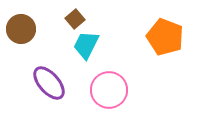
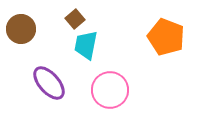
orange pentagon: moved 1 px right
cyan trapezoid: rotated 16 degrees counterclockwise
pink circle: moved 1 px right
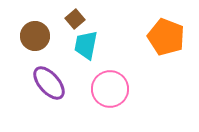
brown circle: moved 14 px right, 7 px down
pink circle: moved 1 px up
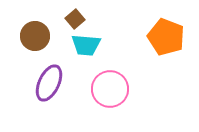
cyan trapezoid: rotated 96 degrees counterclockwise
purple ellipse: rotated 66 degrees clockwise
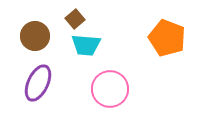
orange pentagon: moved 1 px right, 1 px down
purple ellipse: moved 11 px left
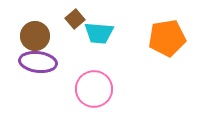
orange pentagon: rotated 30 degrees counterclockwise
cyan trapezoid: moved 13 px right, 12 px up
purple ellipse: moved 21 px up; rotated 72 degrees clockwise
pink circle: moved 16 px left
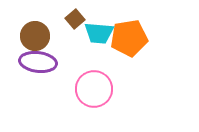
orange pentagon: moved 38 px left
